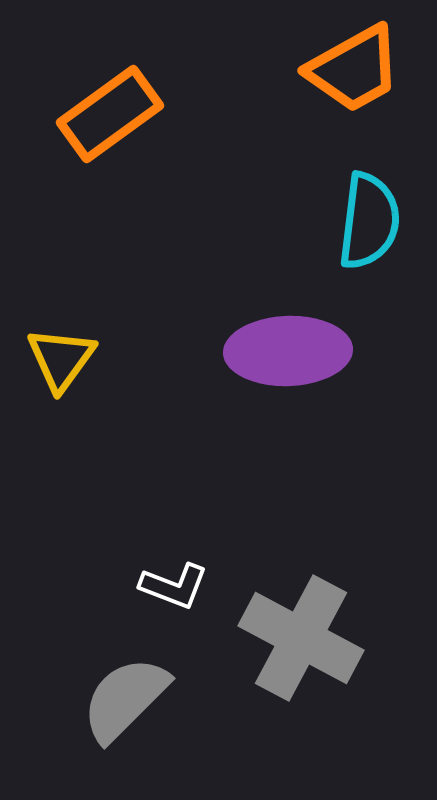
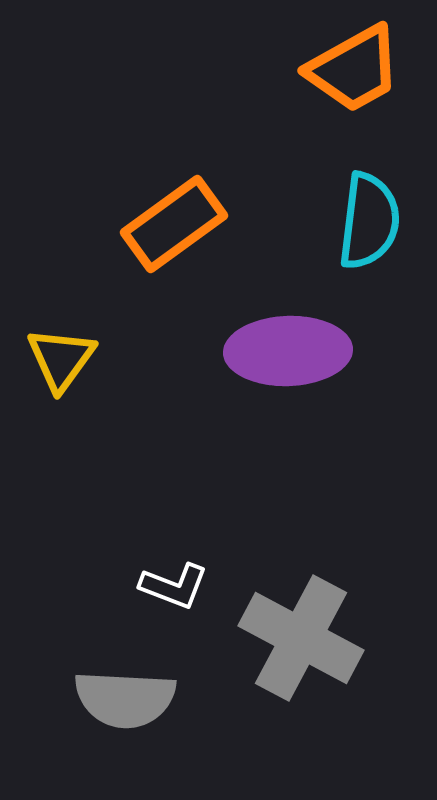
orange rectangle: moved 64 px right, 110 px down
gray semicircle: rotated 132 degrees counterclockwise
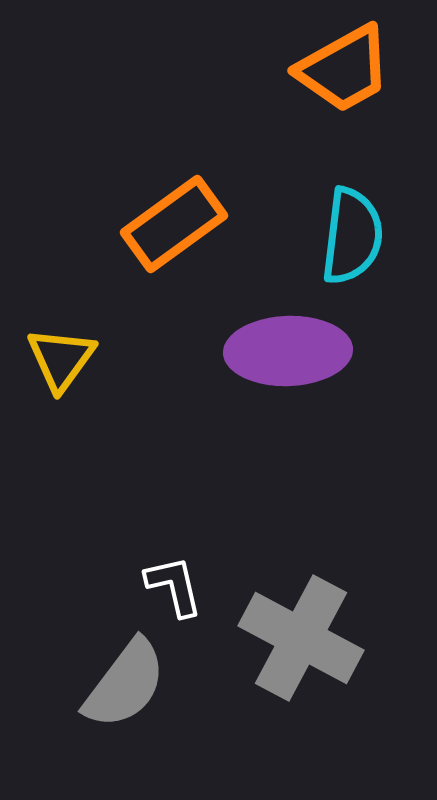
orange trapezoid: moved 10 px left
cyan semicircle: moved 17 px left, 15 px down
white L-shape: rotated 124 degrees counterclockwise
gray semicircle: moved 15 px up; rotated 56 degrees counterclockwise
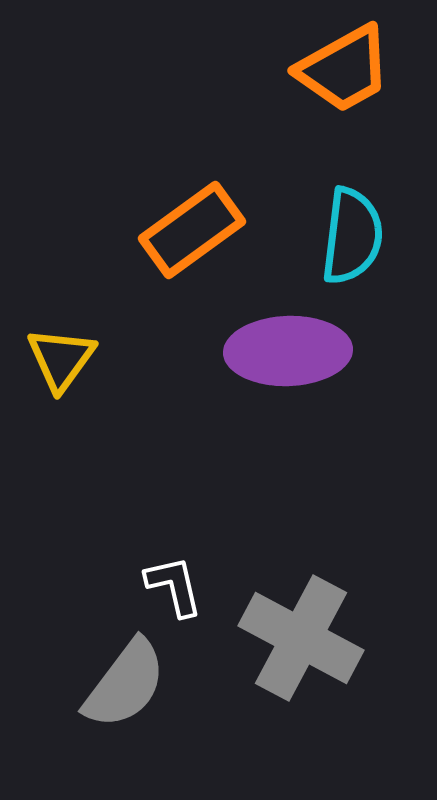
orange rectangle: moved 18 px right, 6 px down
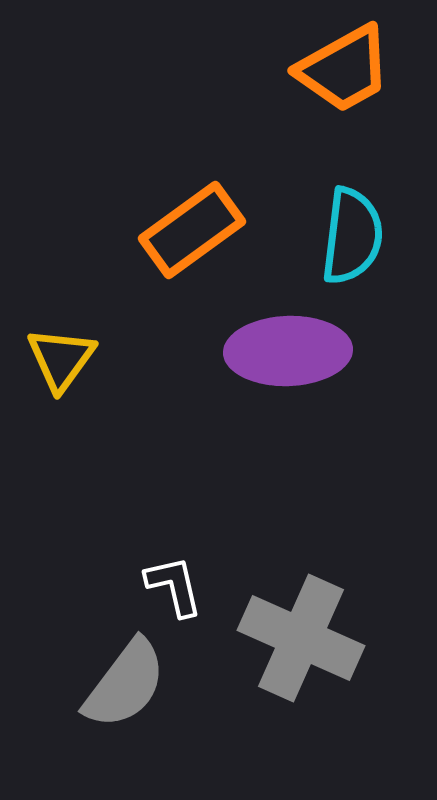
gray cross: rotated 4 degrees counterclockwise
